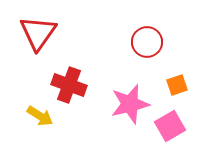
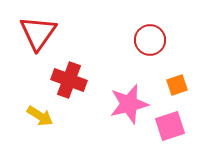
red circle: moved 3 px right, 2 px up
red cross: moved 5 px up
pink star: moved 1 px left
pink square: rotated 12 degrees clockwise
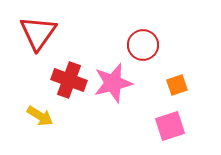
red circle: moved 7 px left, 5 px down
pink star: moved 16 px left, 21 px up
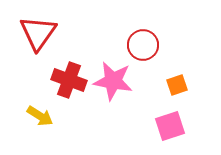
pink star: moved 2 px up; rotated 24 degrees clockwise
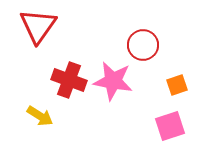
red triangle: moved 7 px up
